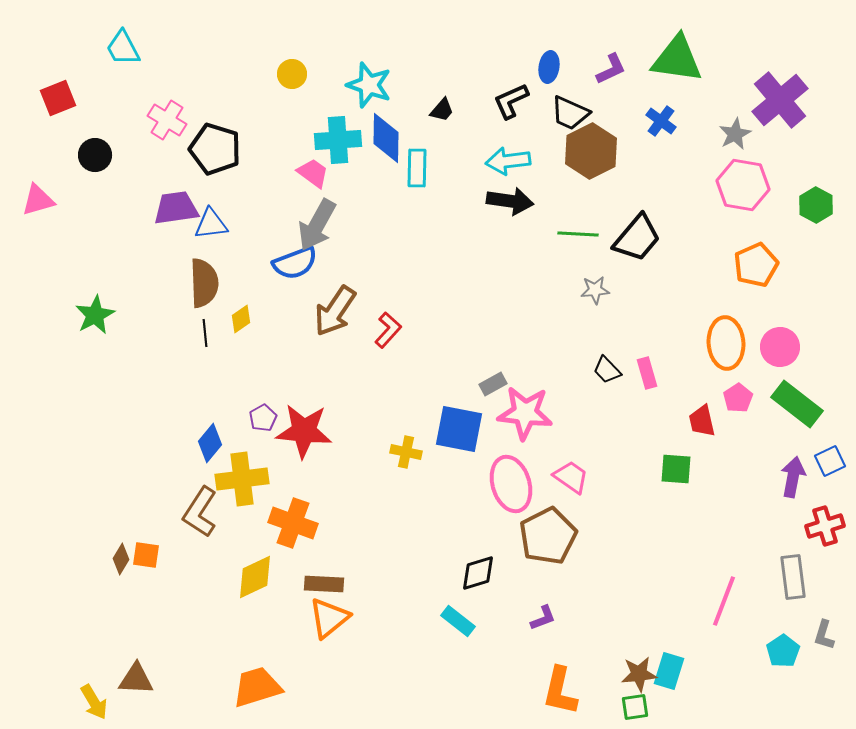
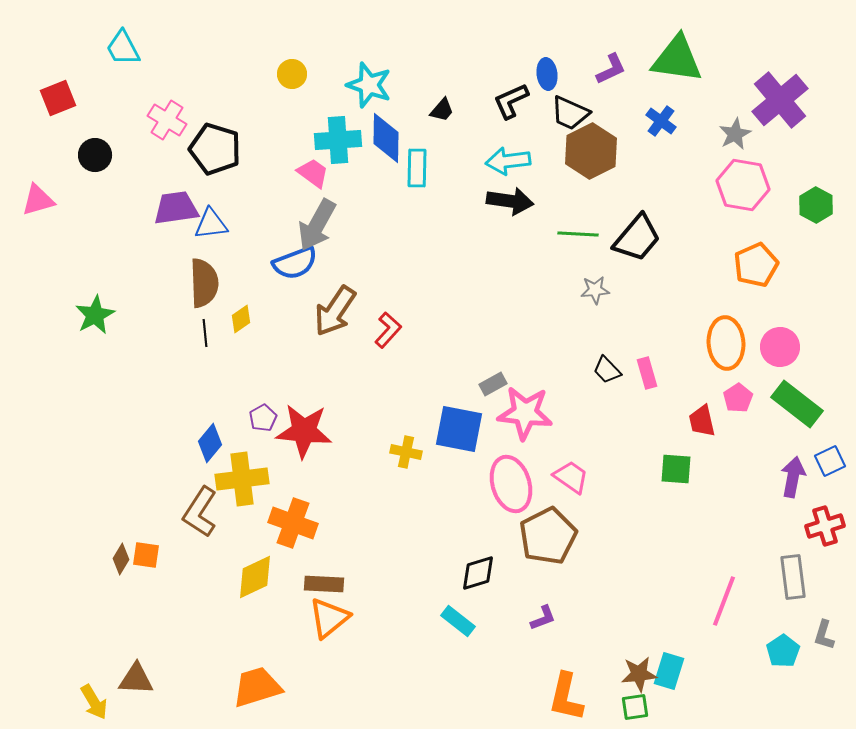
blue ellipse at (549, 67): moved 2 px left, 7 px down; rotated 16 degrees counterclockwise
orange L-shape at (560, 691): moved 6 px right, 6 px down
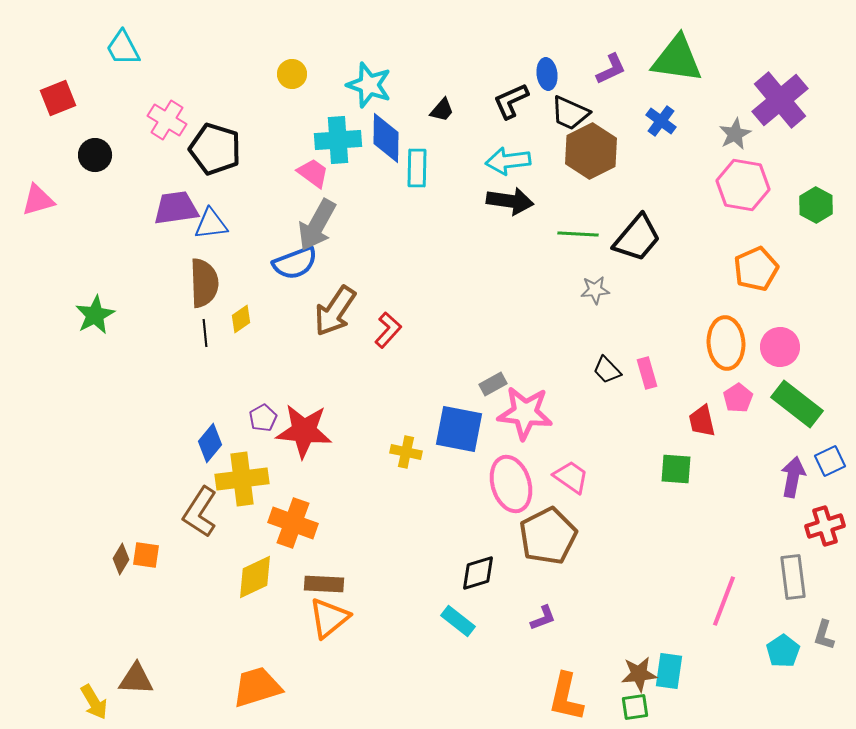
orange pentagon at (756, 265): moved 4 px down
cyan rectangle at (669, 671): rotated 9 degrees counterclockwise
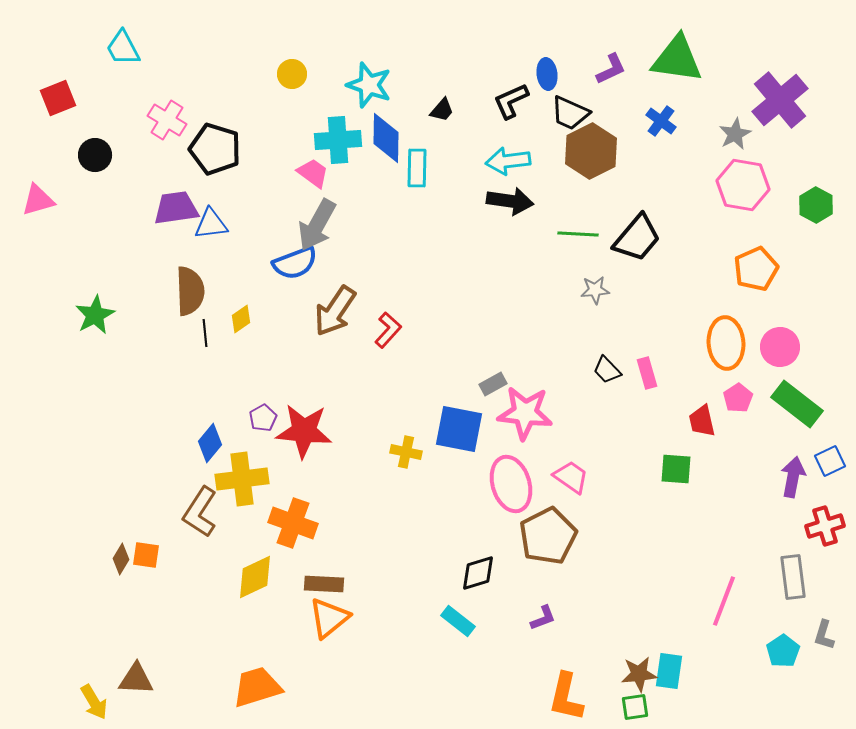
brown semicircle at (204, 283): moved 14 px left, 8 px down
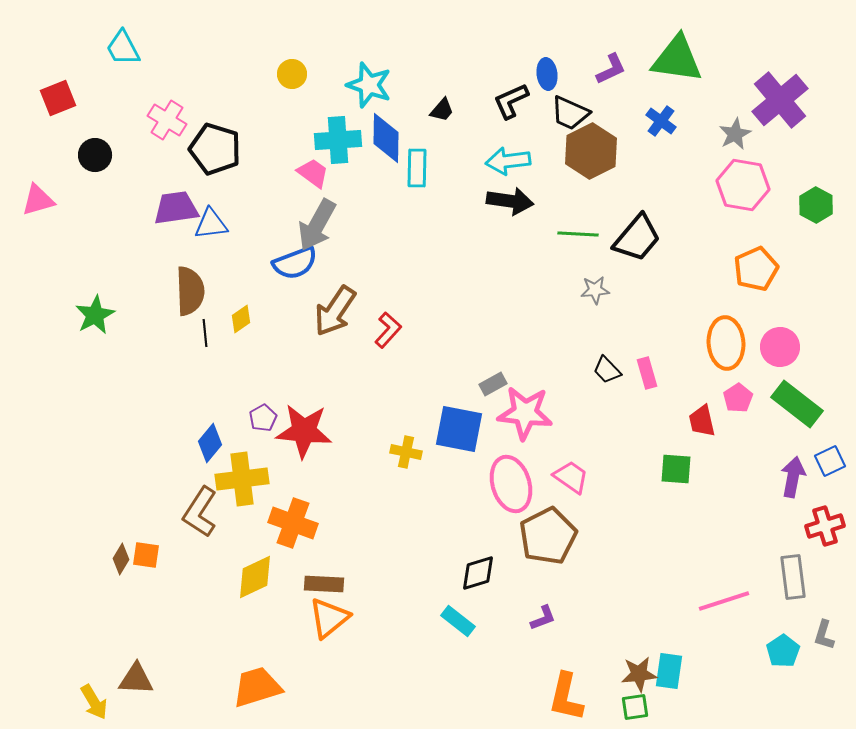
pink line at (724, 601): rotated 51 degrees clockwise
